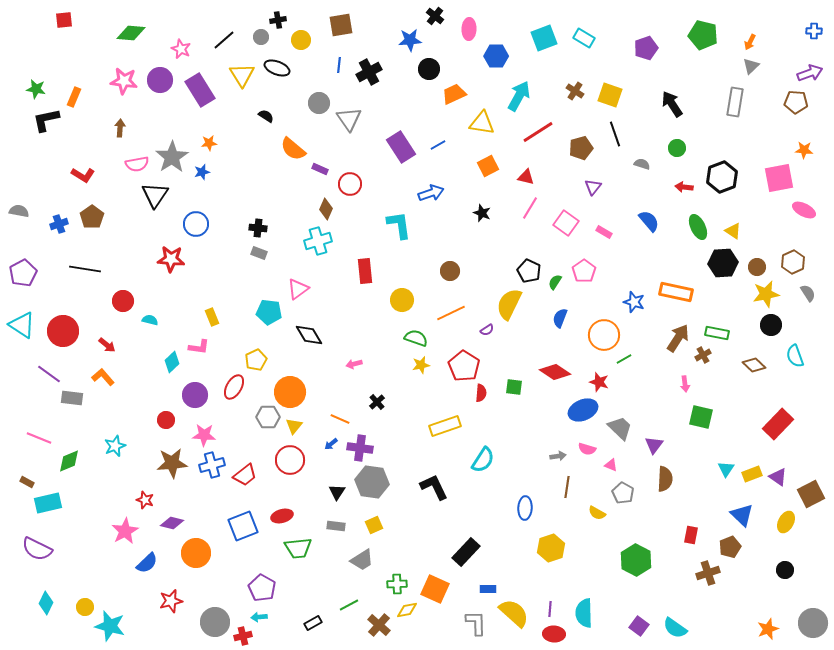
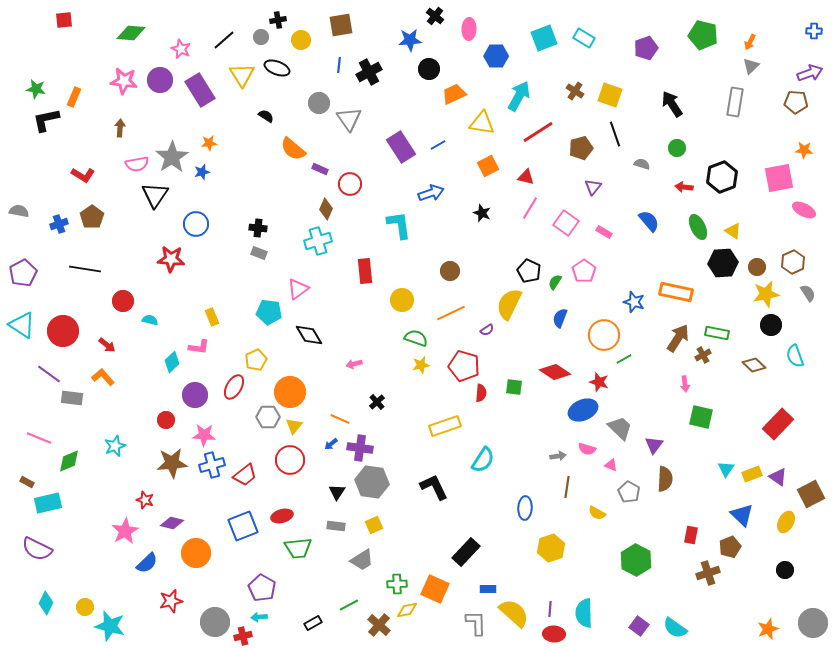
red pentagon at (464, 366): rotated 16 degrees counterclockwise
gray pentagon at (623, 493): moved 6 px right, 1 px up
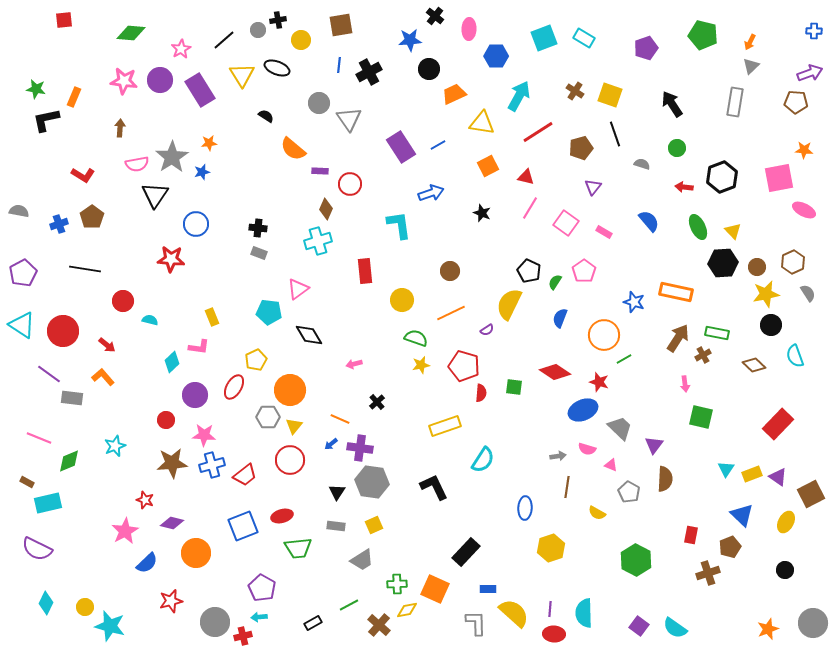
gray circle at (261, 37): moved 3 px left, 7 px up
pink star at (181, 49): rotated 18 degrees clockwise
purple rectangle at (320, 169): moved 2 px down; rotated 21 degrees counterclockwise
yellow triangle at (733, 231): rotated 12 degrees clockwise
orange circle at (290, 392): moved 2 px up
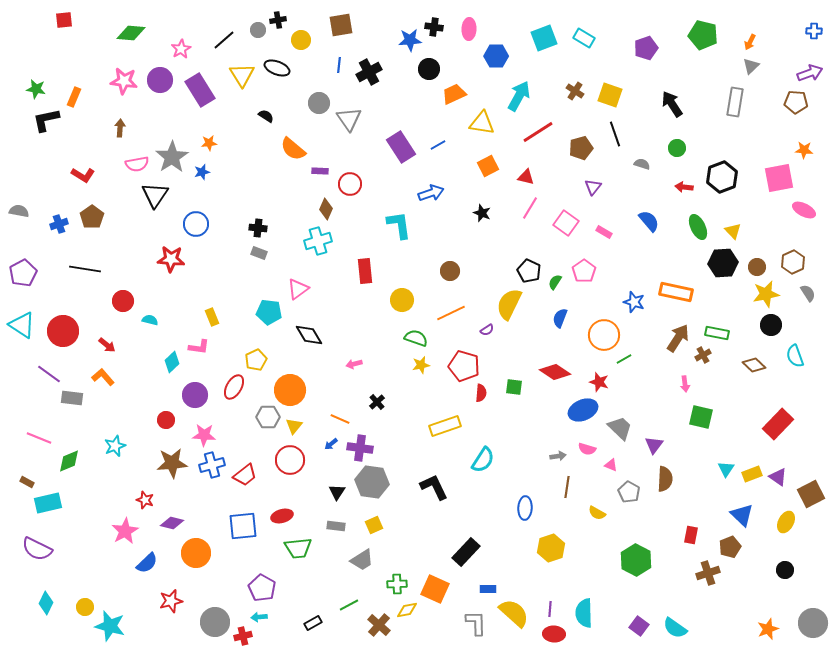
black cross at (435, 16): moved 1 px left, 11 px down; rotated 30 degrees counterclockwise
blue square at (243, 526): rotated 16 degrees clockwise
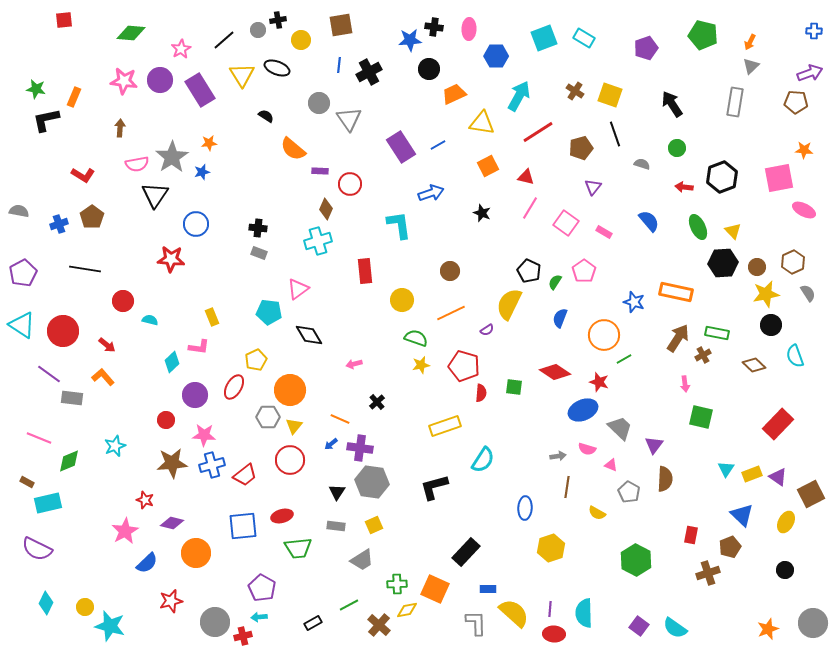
black L-shape at (434, 487): rotated 80 degrees counterclockwise
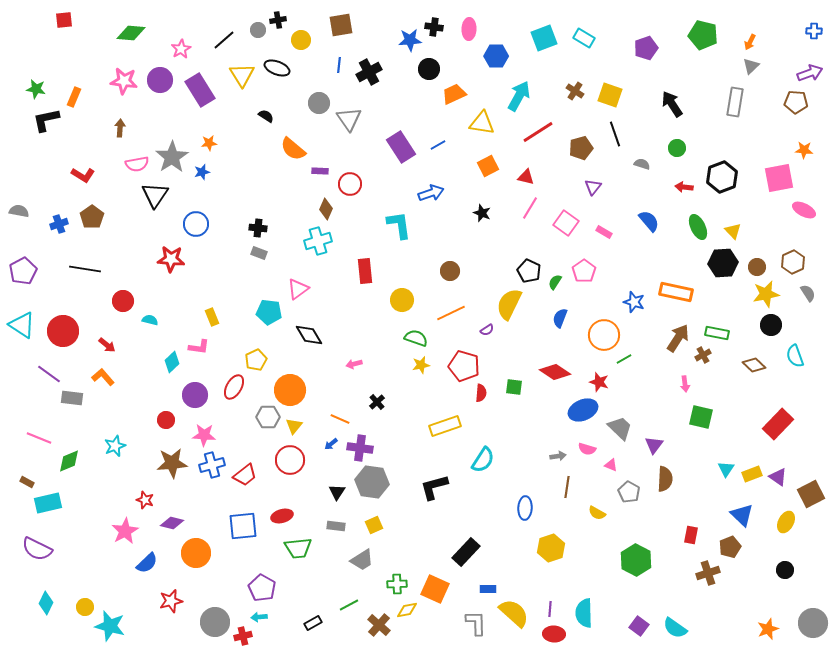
purple pentagon at (23, 273): moved 2 px up
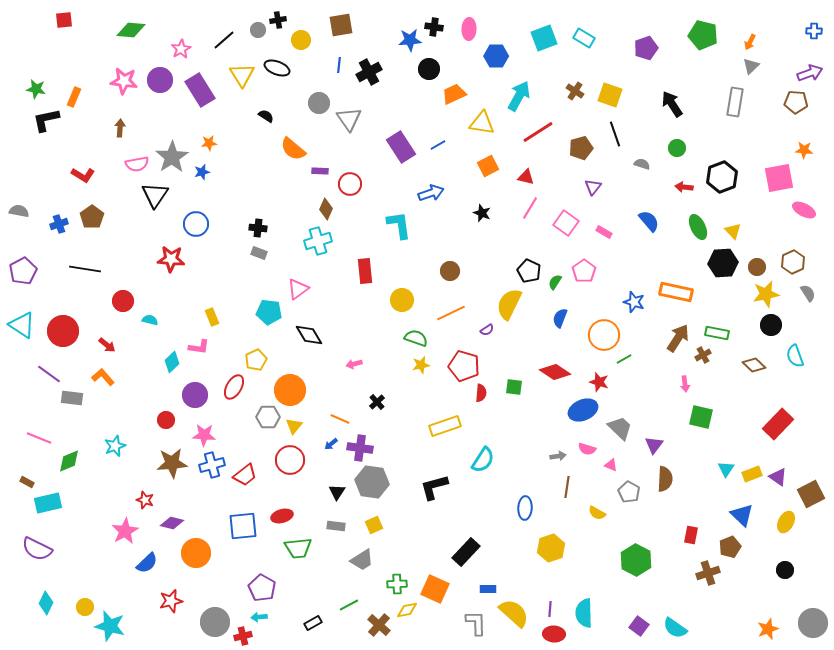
green diamond at (131, 33): moved 3 px up
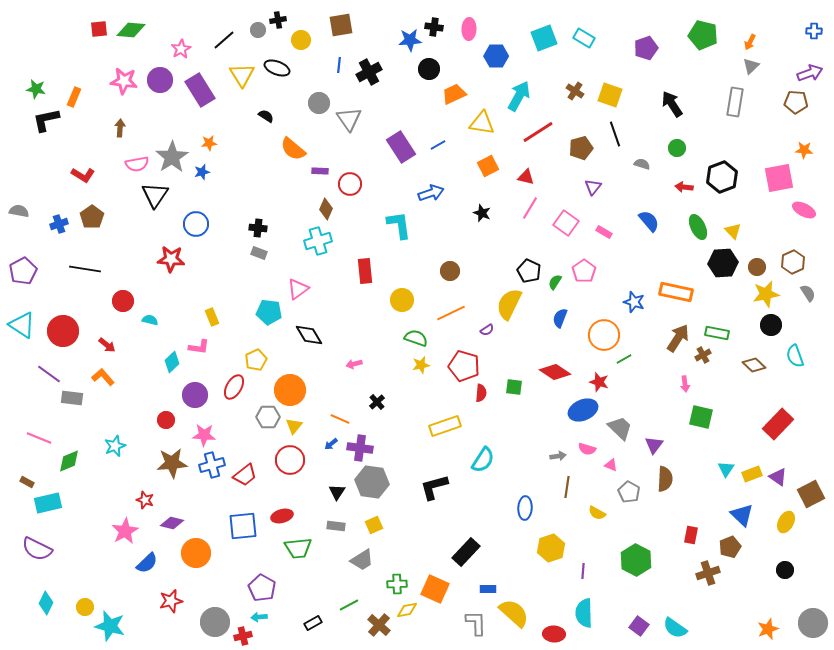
red square at (64, 20): moved 35 px right, 9 px down
purple line at (550, 609): moved 33 px right, 38 px up
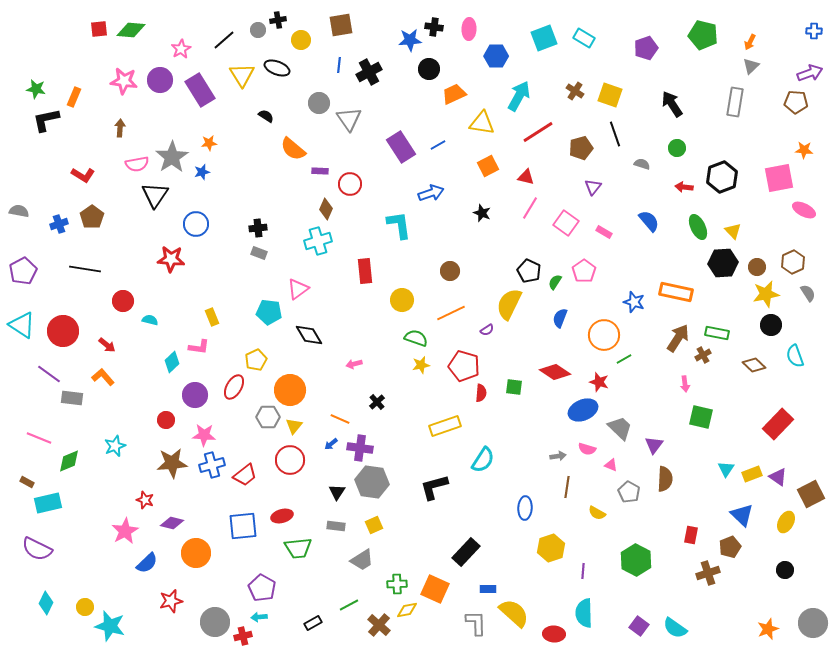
black cross at (258, 228): rotated 12 degrees counterclockwise
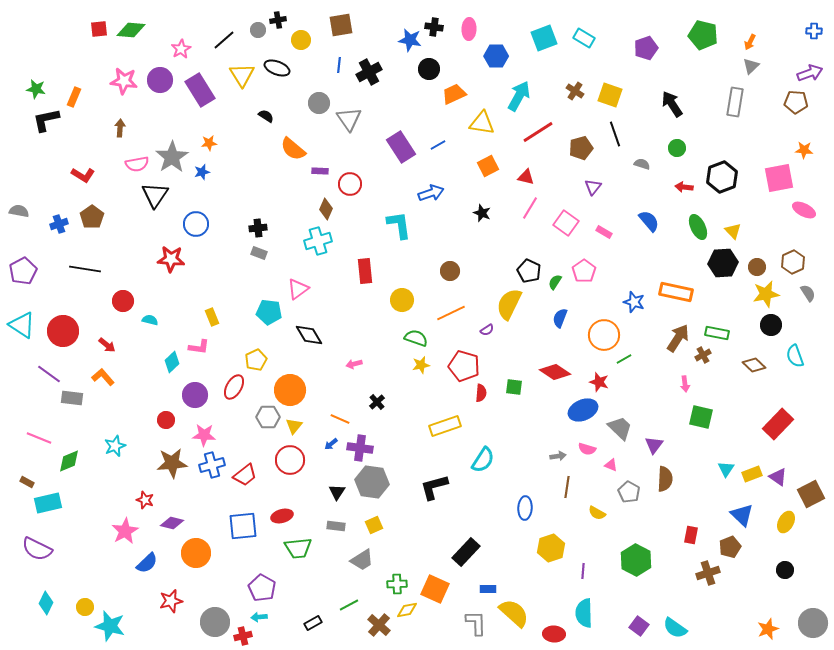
blue star at (410, 40): rotated 15 degrees clockwise
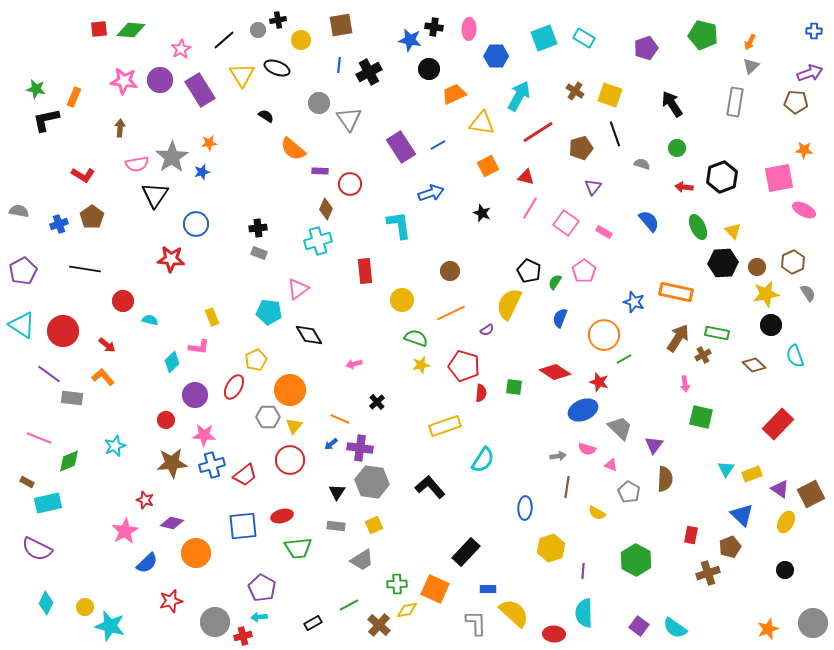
purple triangle at (778, 477): moved 2 px right, 12 px down
black L-shape at (434, 487): moved 4 px left; rotated 64 degrees clockwise
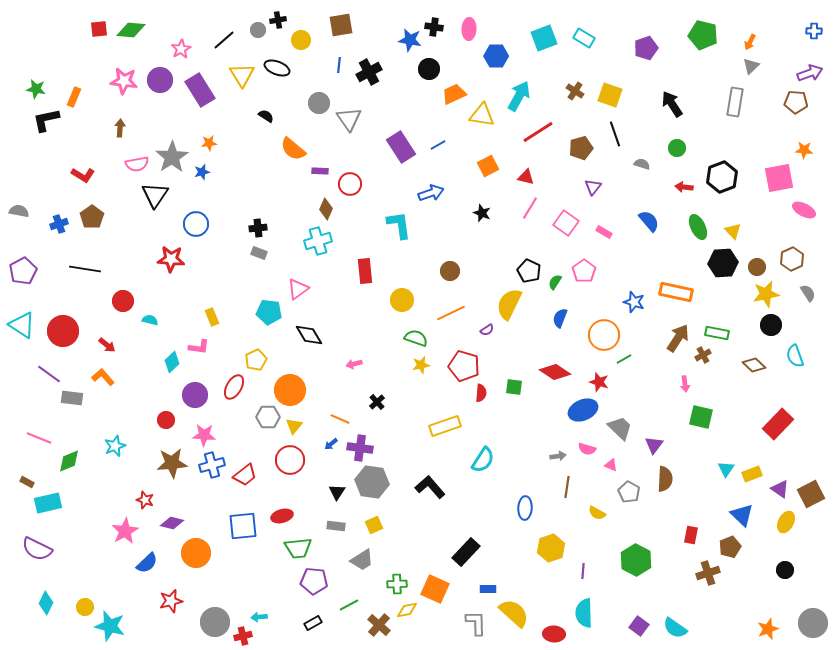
yellow triangle at (482, 123): moved 8 px up
brown hexagon at (793, 262): moved 1 px left, 3 px up
purple pentagon at (262, 588): moved 52 px right, 7 px up; rotated 24 degrees counterclockwise
